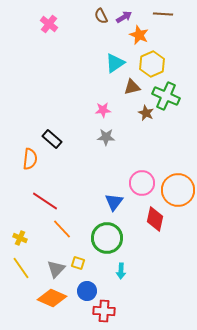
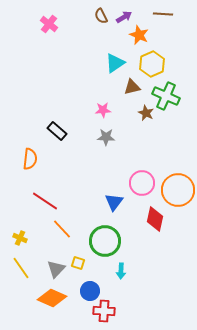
black rectangle: moved 5 px right, 8 px up
green circle: moved 2 px left, 3 px down
blue circle: moved 3 px right
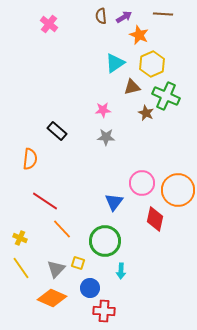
brown semicircle: rotated 21 degrees clockwise
blue circle: moved 3 px up
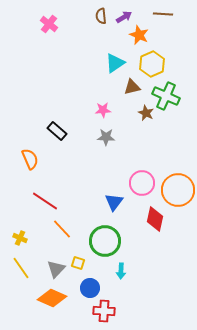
orange semicircle: rotated 30 degrees counterclockwise
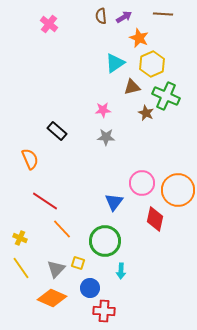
orange star: moved 3 px down
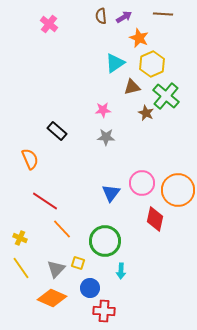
green cross: rotated 16 degrees clockwise
blue triangle: moved 3 px left, 9 px up
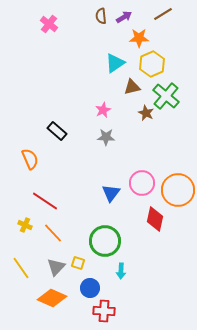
brown line: rotated 36 degrees counterclockwise
orange star: rotated 24 degrees counterclockwise
pink star: rotated 21 degrees counterclockwise
orange line: moved 9 px left, 4 px down
yellow cross: moved 5 px right, 13 px up
gray triangle: moved 2 px up
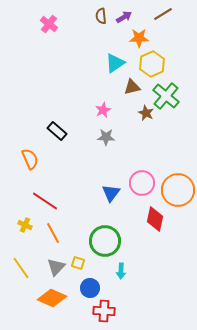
orange line: rotated 15 degrees clockwise
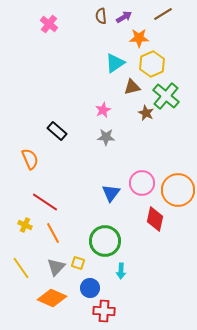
red line: moved 1 px down
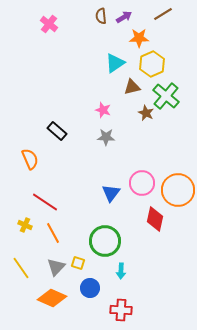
pink star: rotated 28 degrees counterclockwise
red cross: moved 17 px right, 1 px up
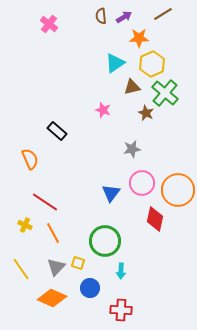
green cross: moved 1 px left, 3 px up
gray star: moved 26 px right, 12 px down; rotated 12 degrees counterclockwise
yellow line: moved 1 px down
